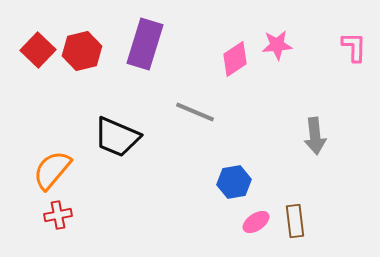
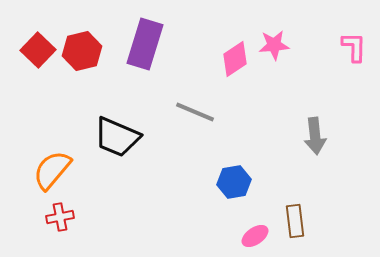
pink star: moved 3 px left
red cross: moved 2 px right, 2 px down
pink ellipse: moved 1 px left, 14 px down
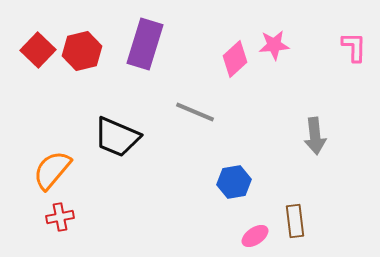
pink diamond: rotated 9 degrees counterclockwise
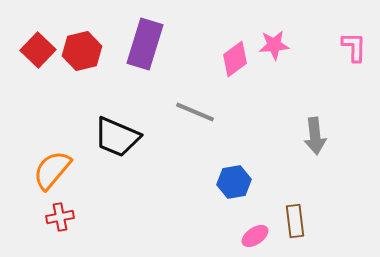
pink diamond: rotated 6 degrees clockwise
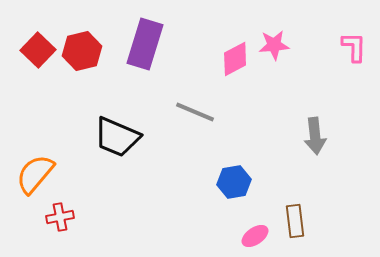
pink diamond: rotated 9 degrees clockwise
orange semicircle: moved 17 px left, 4 px down
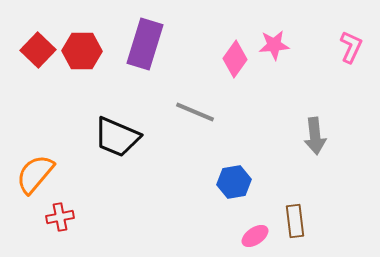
pink L-shape: moved 3 px left; rotated 24 degrees clockwise
red hexagon: rotated 15 degrees clockwise
pink diamond: rotated 27 degrees counterclockwise
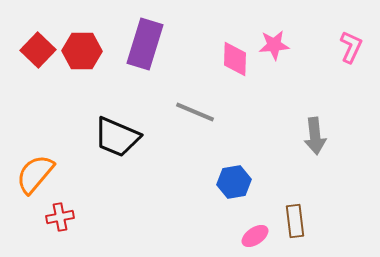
pink diamond: rotated 33 degrees counterclockwise
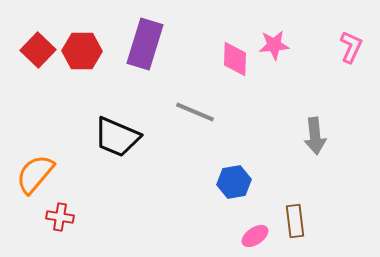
red cross: rotated 20 degrees clockwise
